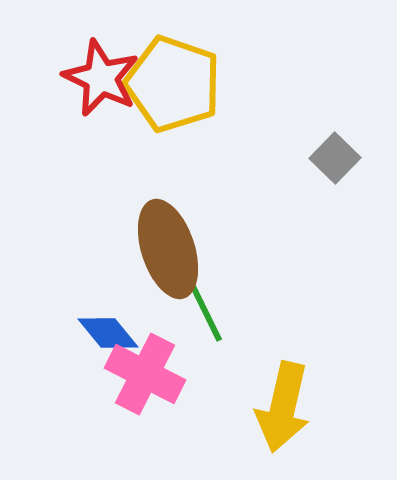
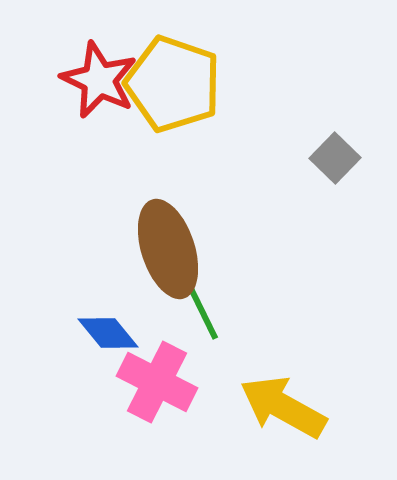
red star: moved 2 px left, 2 px down
green line: moved 4 px left, 2 px up
pink cross: moved 12 px right, 8 px down
yellow arrow: rotated 106 degrees clockwise
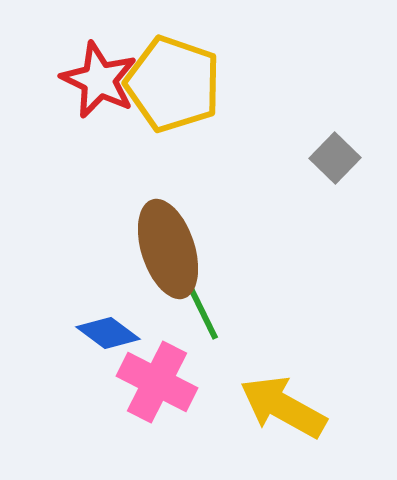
blue diamond: rotated 14 degrees counterclockwise
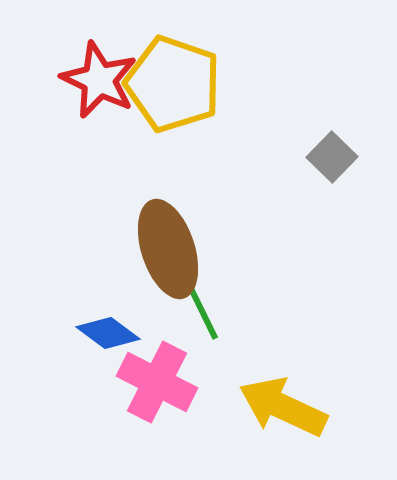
gray square: moved 3 px left, 1 px up
yellow arrow: rotated 4 degrees counterclockwise
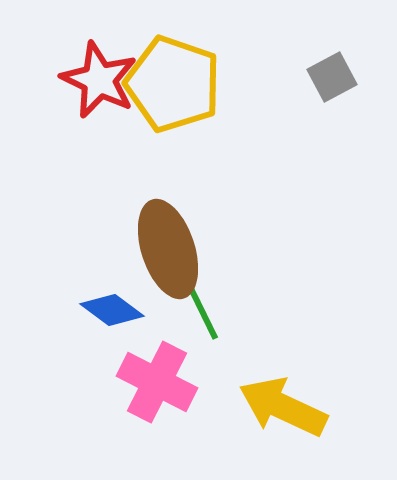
gray square: moved 80 px up; rotated 18 degrees clockwise
blue diamond: moved 4 px right, 23 px up
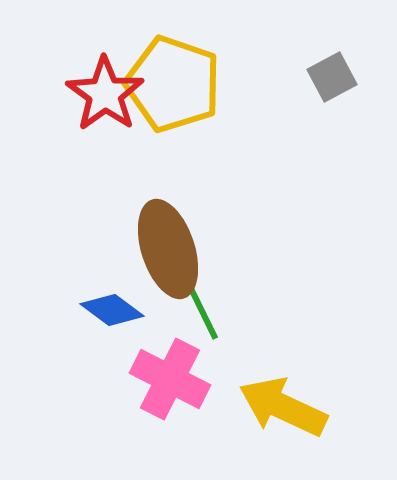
red star: moved 6 px right, 14 px down; rotated 10 degrees clockwise
pink cross: moved 13 px right, 3 px up
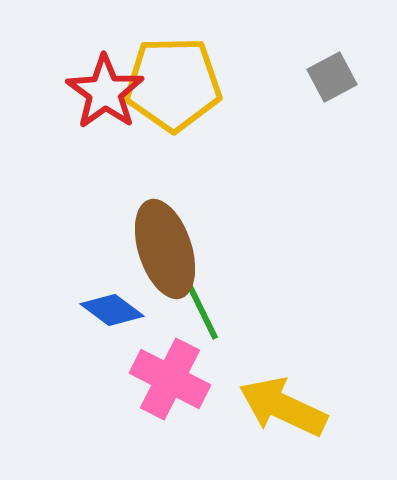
yellow pentagon: rotated 20 degrees counterclockwise
red star: moved 2 px up
brown ellipse: moved 3 px left
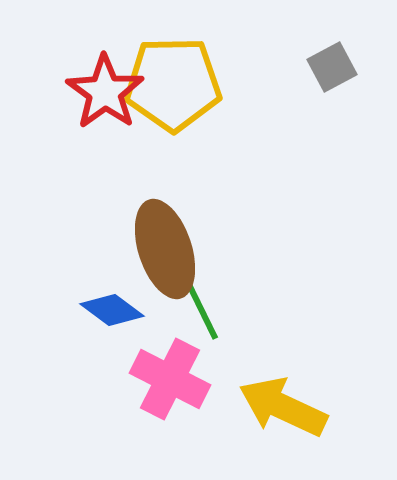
gray square: moved 10 px up
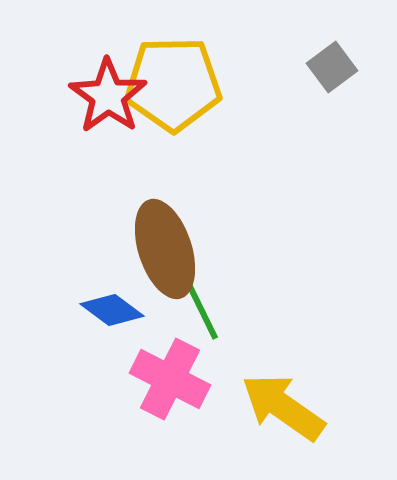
gray square: rotated 9 degrees counterclockwise
red star: moved 3 px right, 4 px down
yellow arrow: rotated 10 degrees clockwise
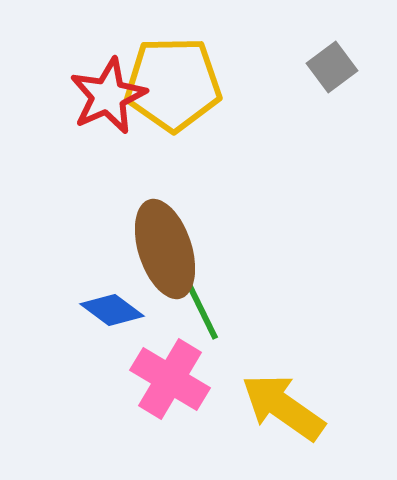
red star: rotated 12 degrees clockwise
pink cross: rotated 4 degrees clockwise
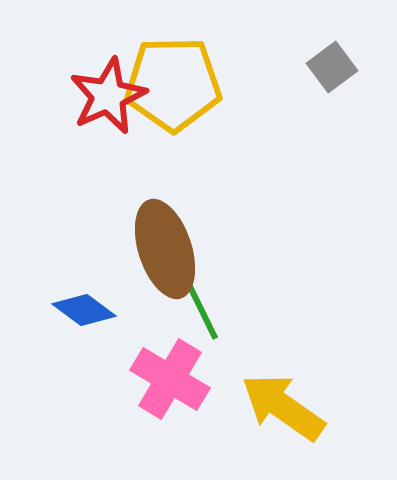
blue diamond: moved 28 px left
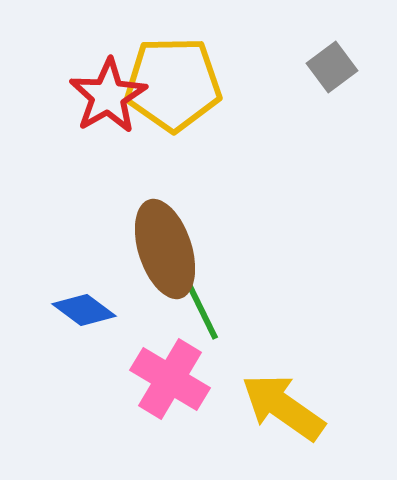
red star: rotated 6 degrees counterclockwise
